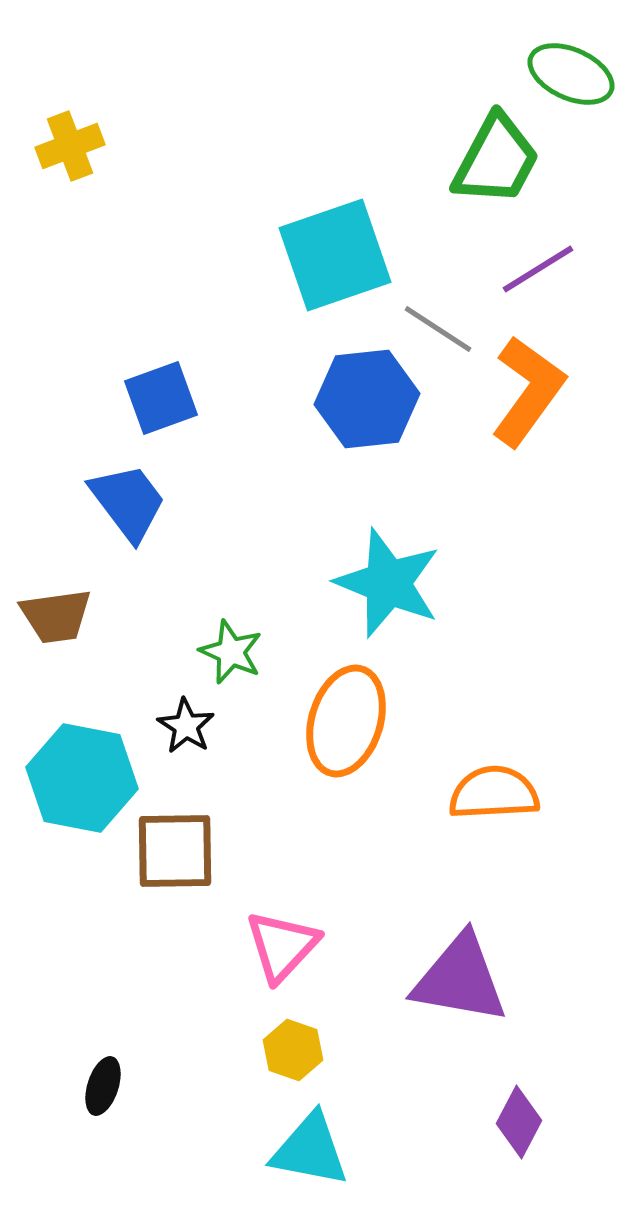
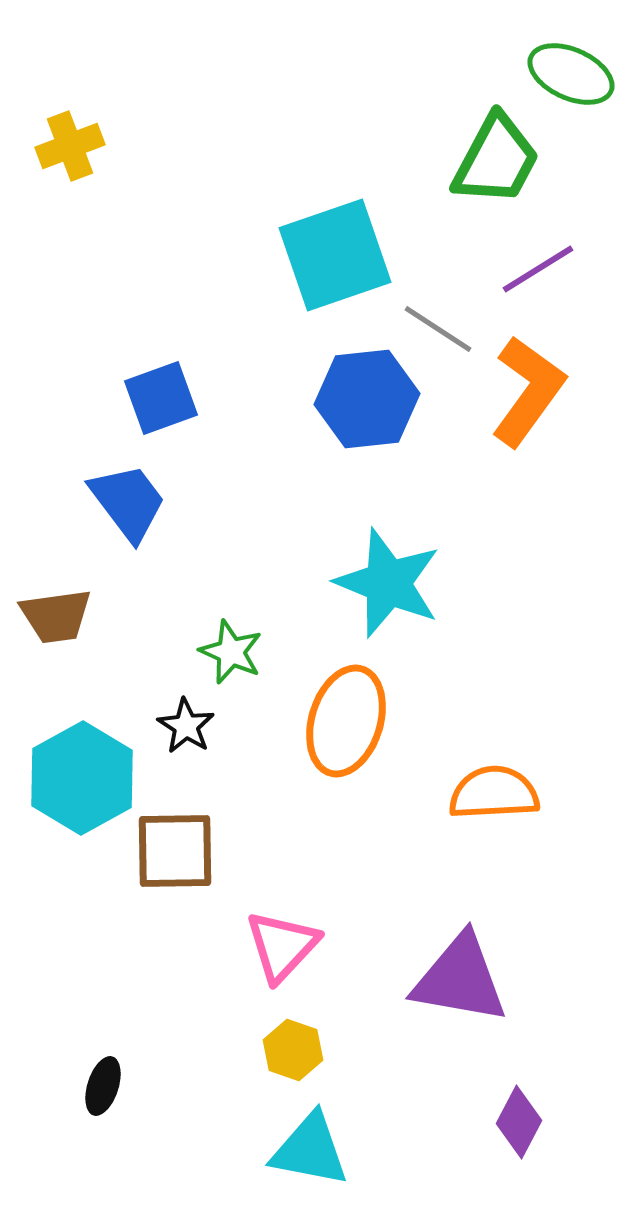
cyan hexagon: rotated 20 degrees clockwise
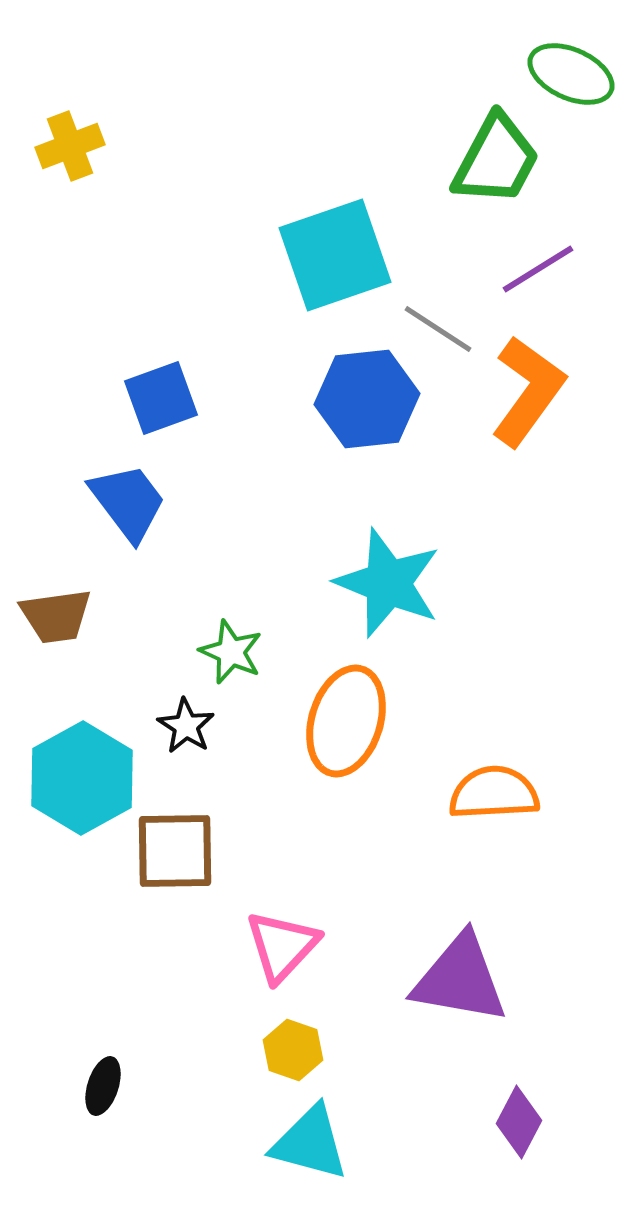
cyan triangle: moved 7 px up; rotated 4 degrees clockwise
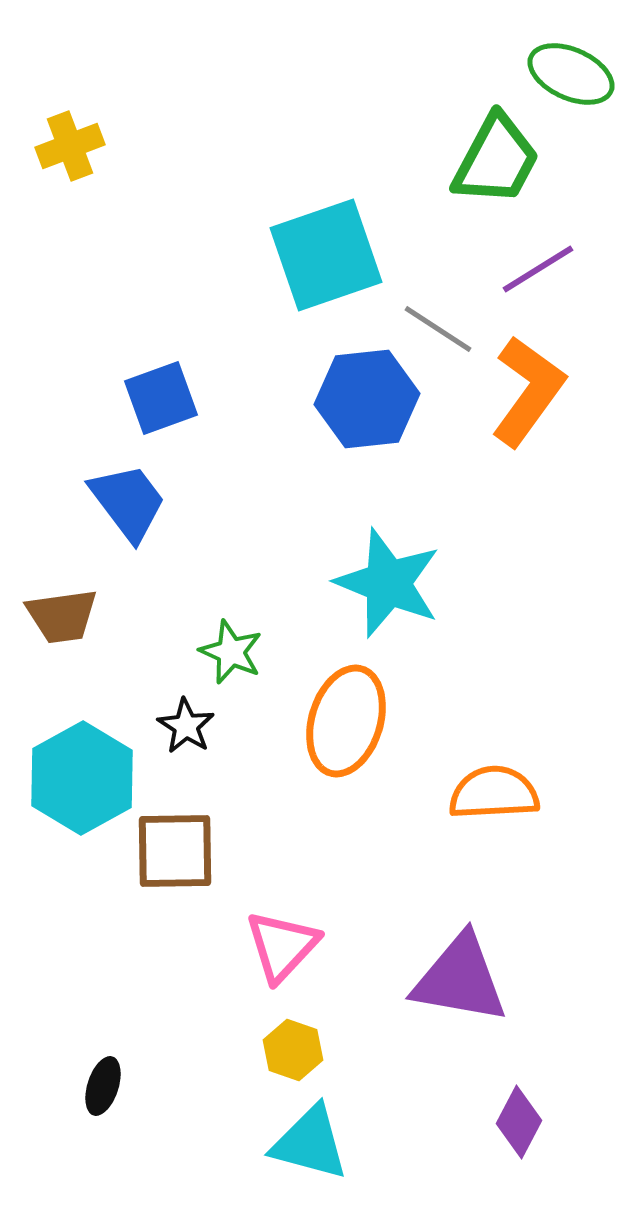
cyan square: moved 9 px left
brown trapezoid: moved 6 px right
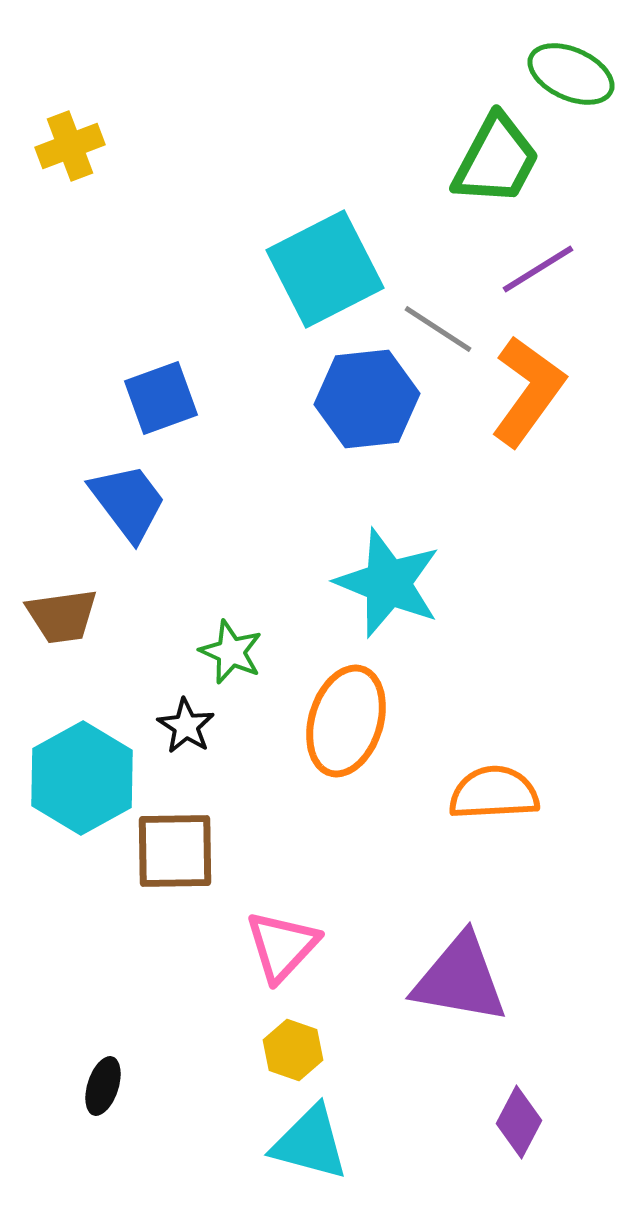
cyan square: moved 1 px left, 14 px down; rotated 8 degrees counterclockwise
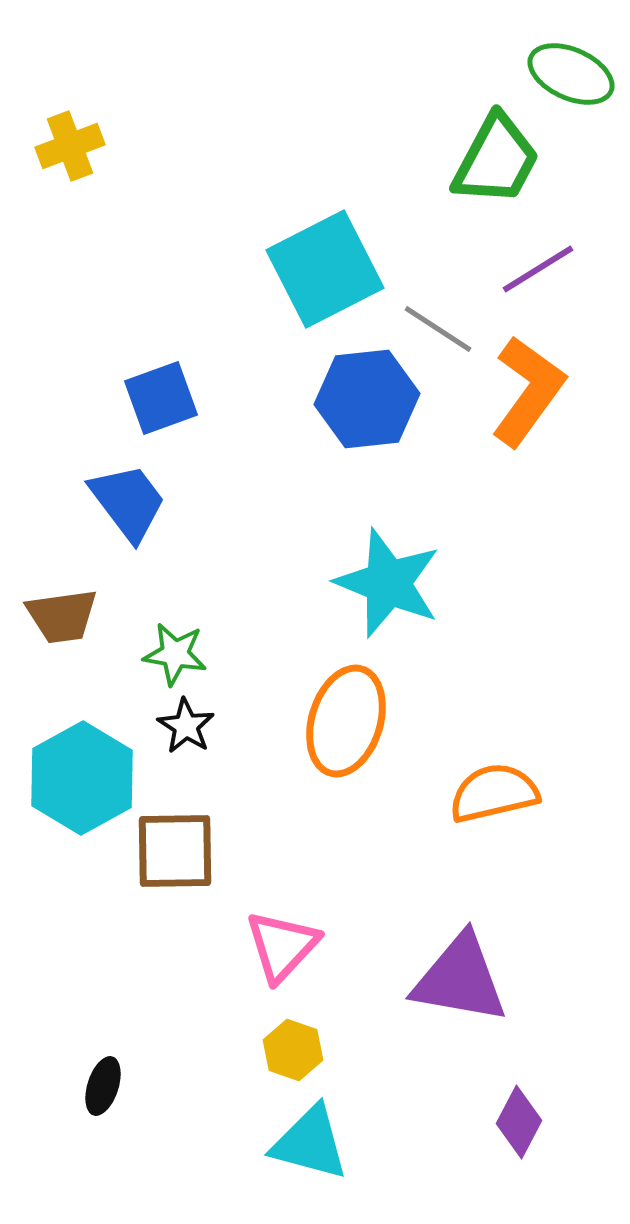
green star: moved 56 px left, 2 px down; rotated 14 degrees counterclockwise
orange semicircle: rotated 10 degrees counterclockwise
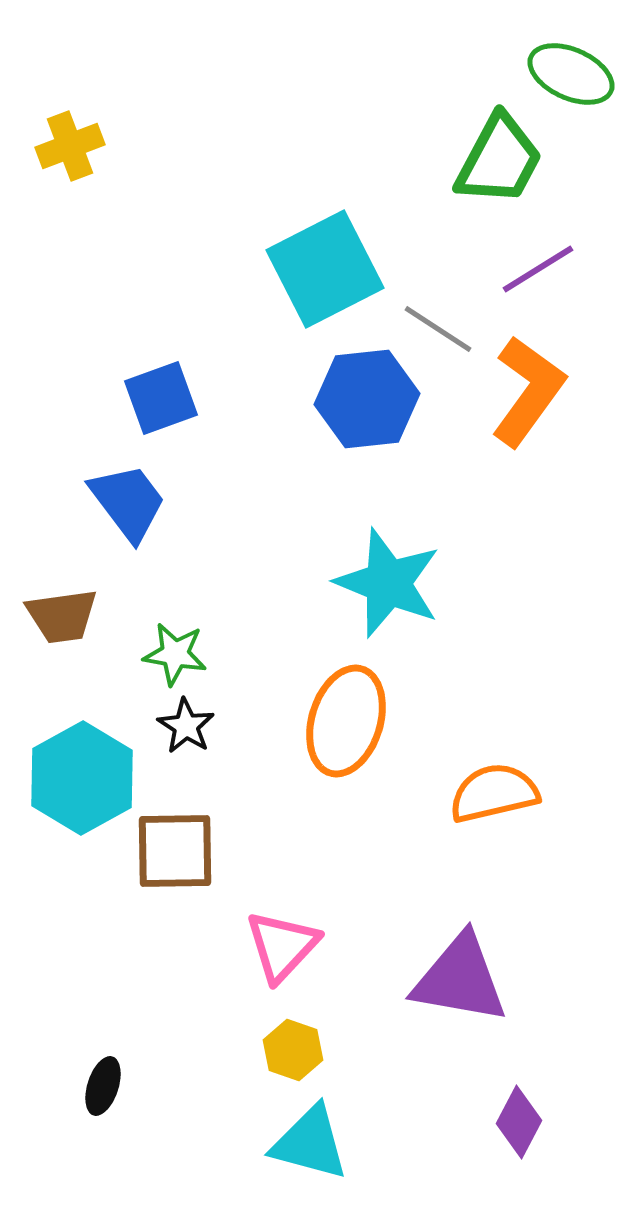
green trapezoid: moved 3 px right
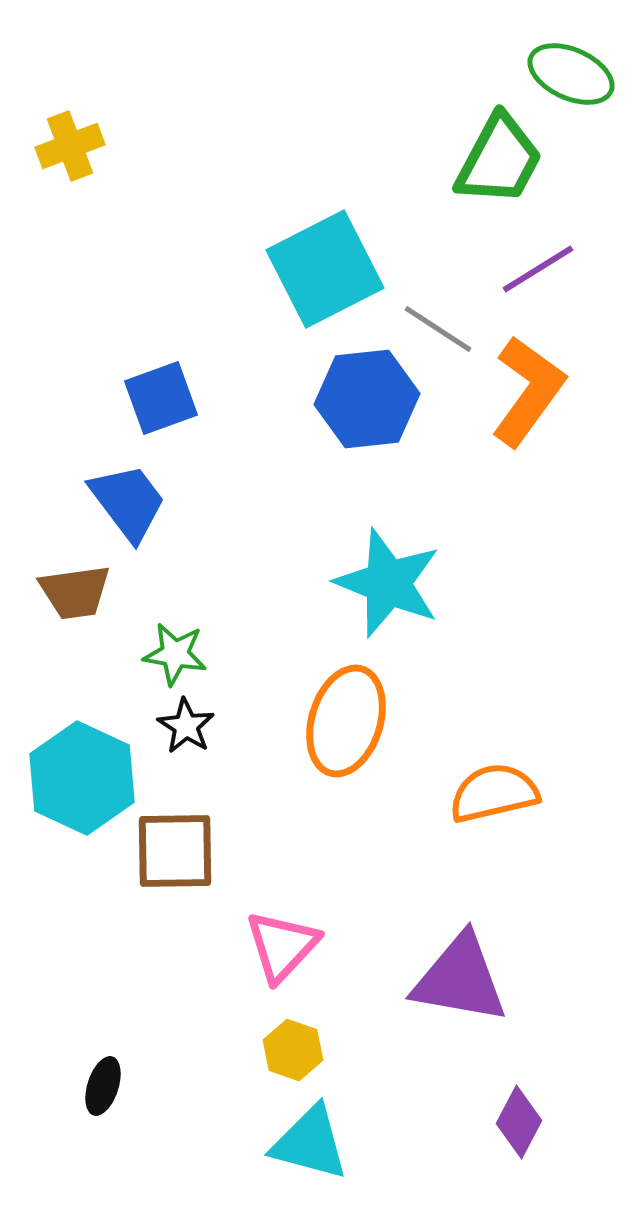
brown trapezoid: moved 13 px right, 24 px up
cyan hexagon: rotated 6 degrees counterclockwise
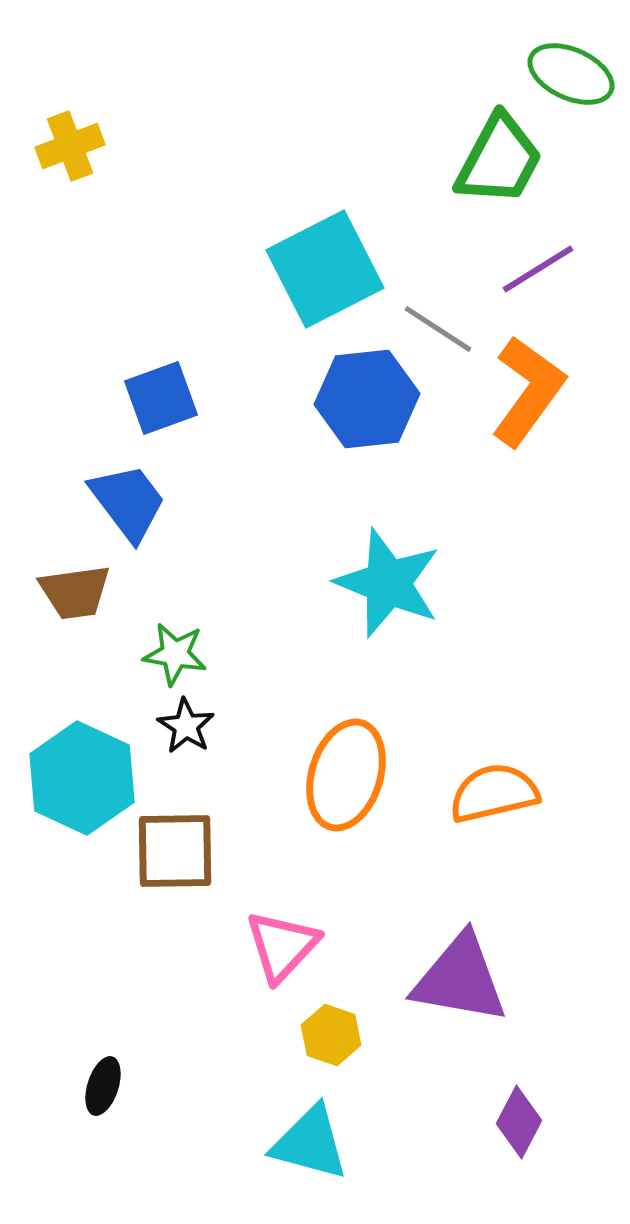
orange ellipse: moved 54 px down
yellow hexagon: moved 38 px right, 15 px up
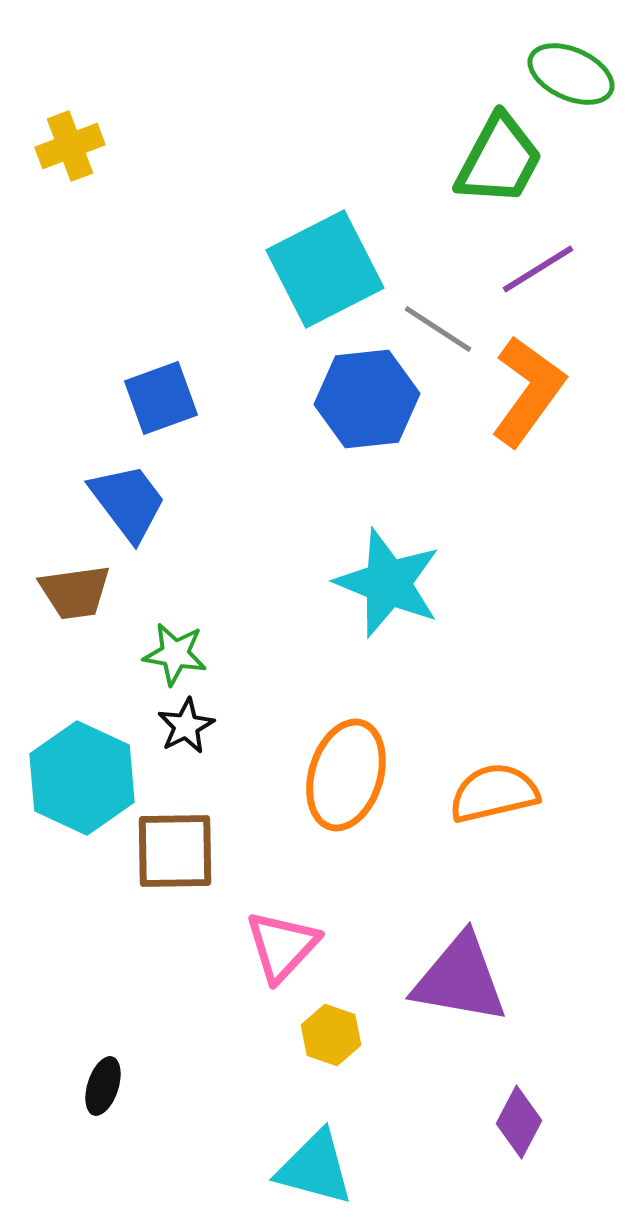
black star: rotated 12 degrees clockwise
cyan triangle: moved 5 px right, 25 px down
